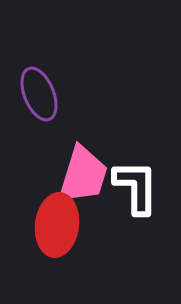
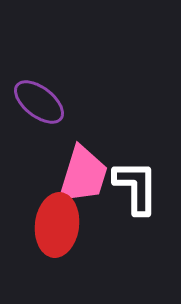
purple ellipse: moved 8 px down; rotated 30 degrees counterclockwise
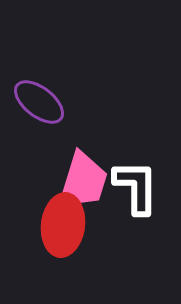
pink trapezoid: moved 6 px down
red ellipse: moved 6 px right
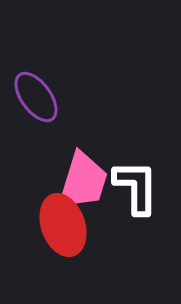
purple ellipse: moved 3 px left, 5 px up; rotated 16 degrees clockwise
red ellipse: rotated 26 degrees counterclockwise
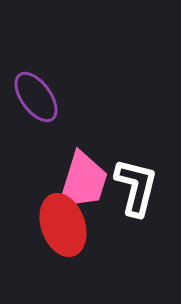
white L-shape: rotated 14 degrees clockwise
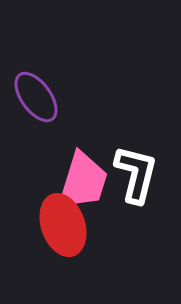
white L-shape: moved 13 px up
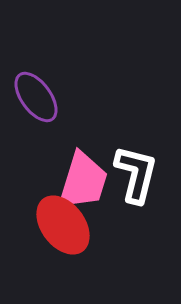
red ellipse: rotated 18 degrees counterclockwise
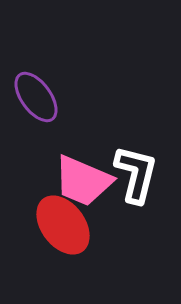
pink trapezoid: rotated 96 degrees clockwise
